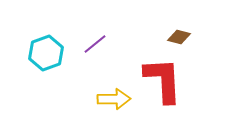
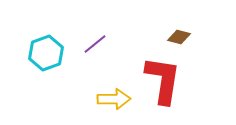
red L-shape: rotated 12 degrees clockwise
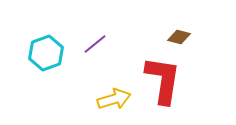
yellow arrow: rotated 16 degrees counterclockwise
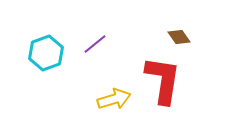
brown diamond: rotated 40 degrees clockwise
